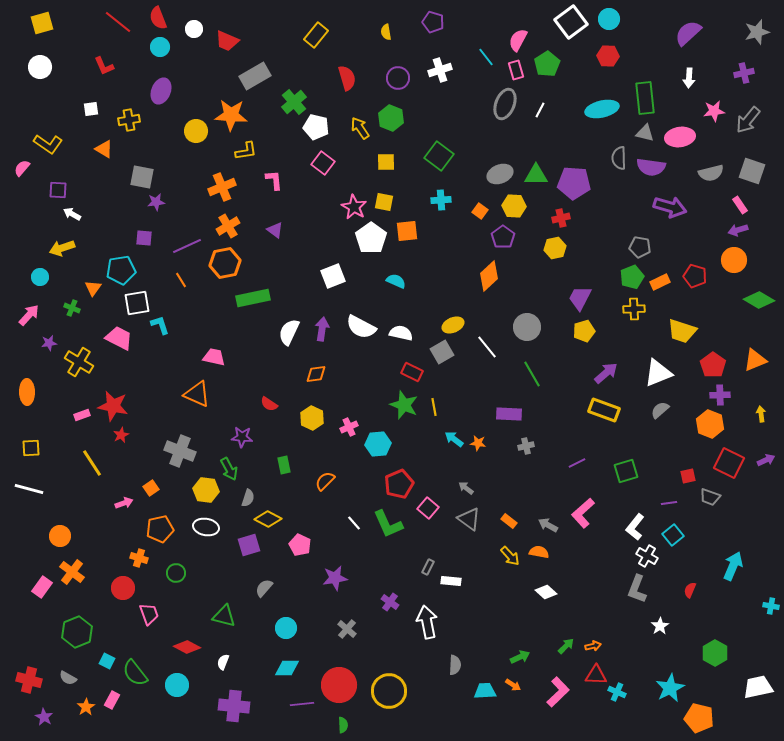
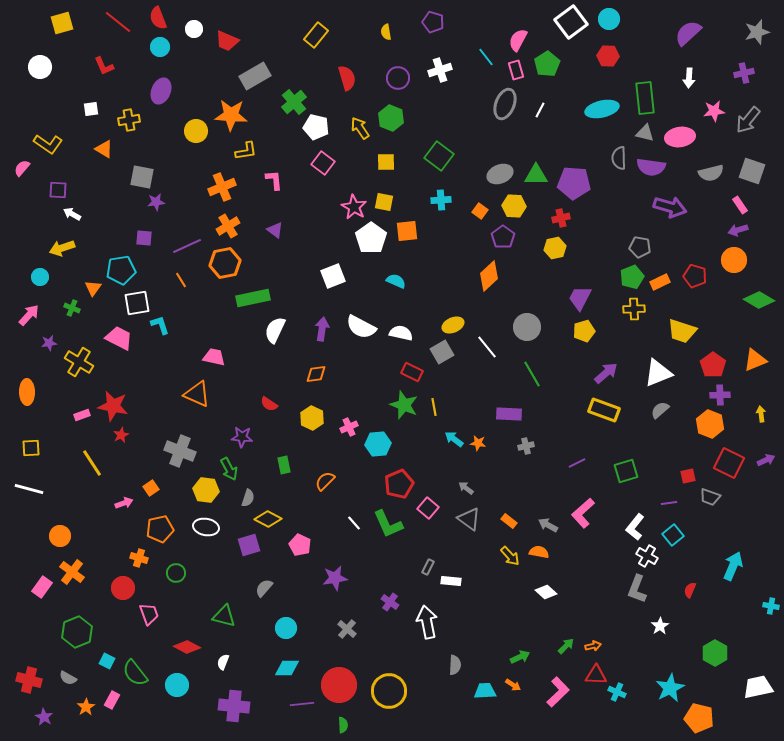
yellow square at (42, 23): moved 20 px right
white semicircle at (289, 332): moved 14 px left, 2 px up
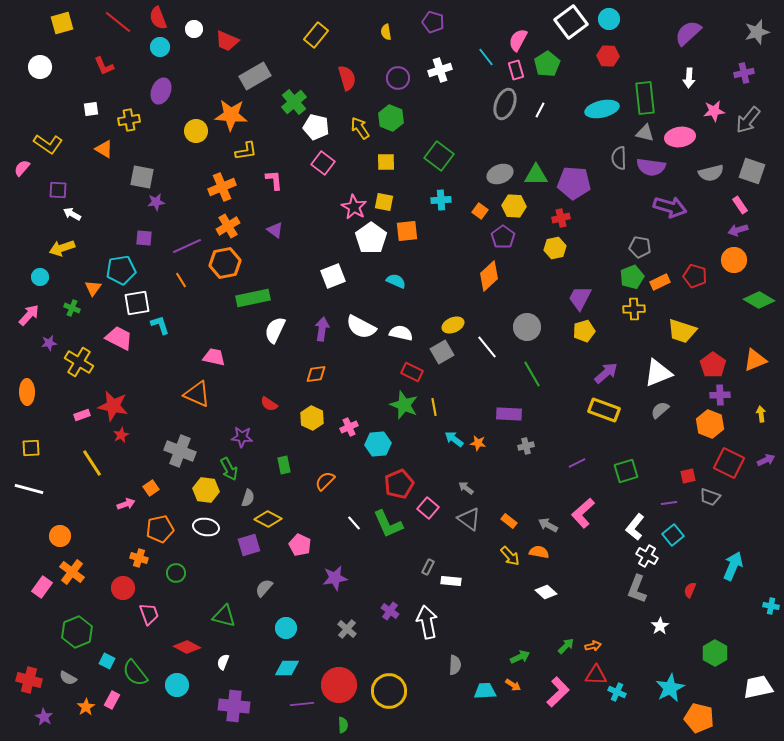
pink arrow at (124, 503): moved 2 px right, 1 px down
purple cross at (390, 602): moved 9 px down
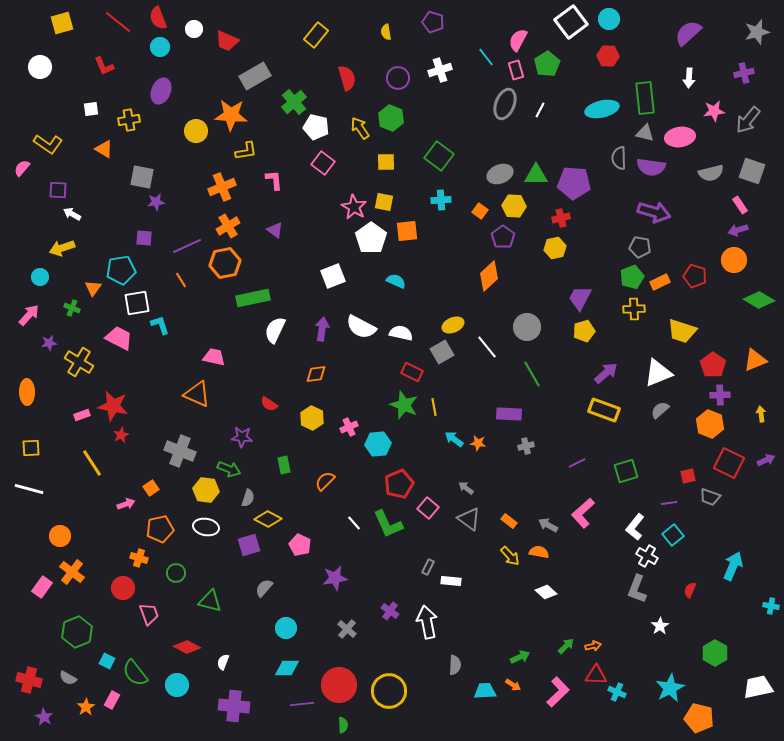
purple arrow at (670, 207): moved 16 px left, 5 px down
green arrow at (229, 469): rotated 40 degrees counterclockwise
green triangle at (224, 616): moved 14 px left, 15 px up
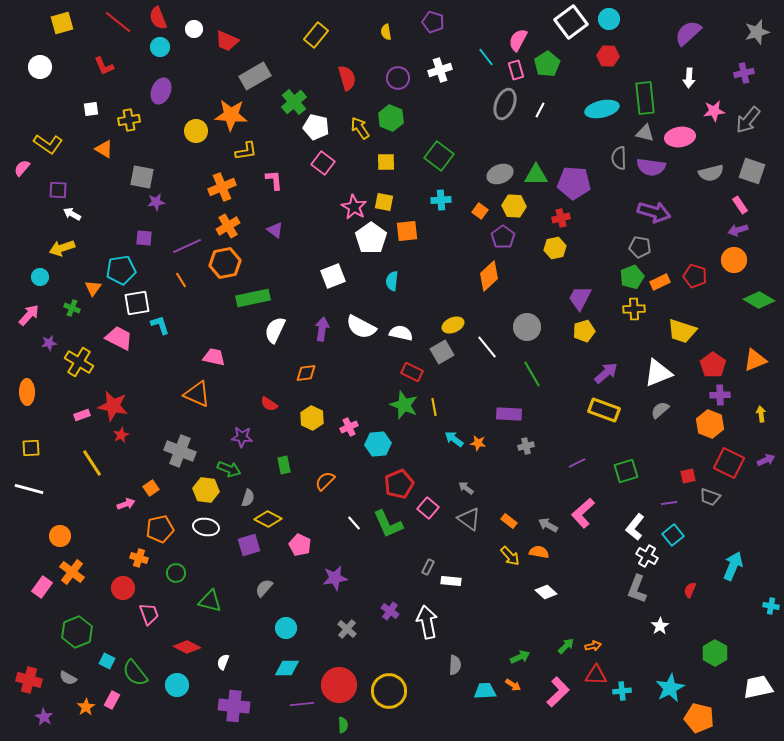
cyan semicircle at (396, 281): moved 4 px left; rotated 108 degrees counterclockwise
orange diamond at (316, 374): moved 10 px left, 1 px up
cyan cross at (617, 692): moved 5 px right, 1 px up; rotated 30 degrees counterclockwise
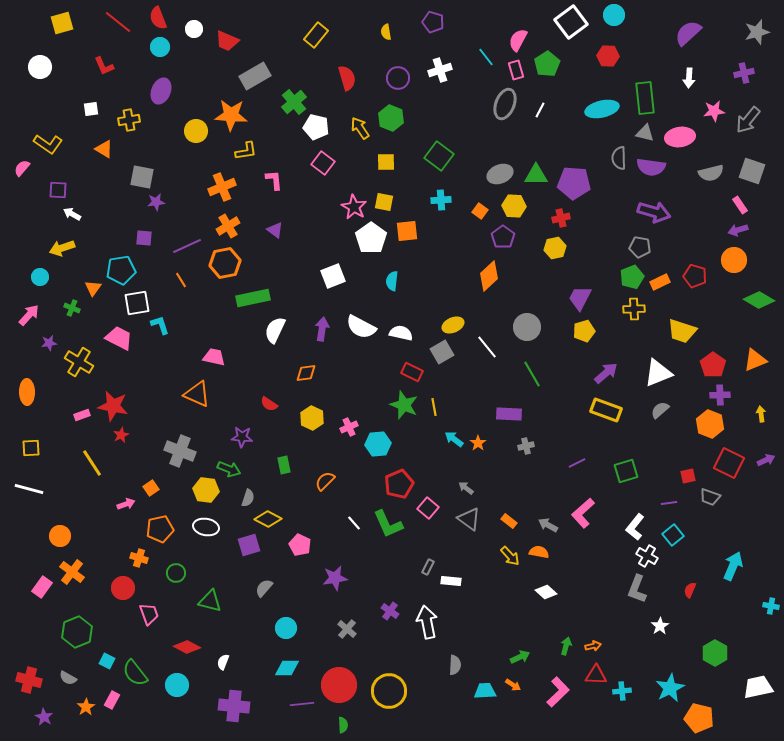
cyan circle at (609, 19): moved 5 px right, 4 px up
yellow rectangle at (604, 410): moved 2 px right
orange star at (478, 443): rotated 28 degrees clockwise
green arrow at (566, 646): rotated 30 degrees counterclockwise
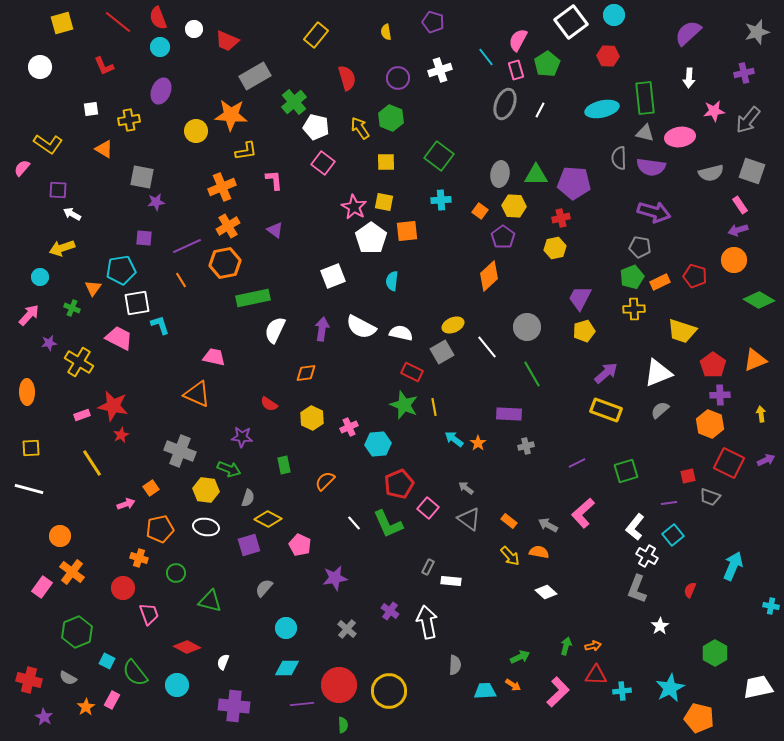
gray ellipse at (500, 174): rotated 60 degrees counterclockwise
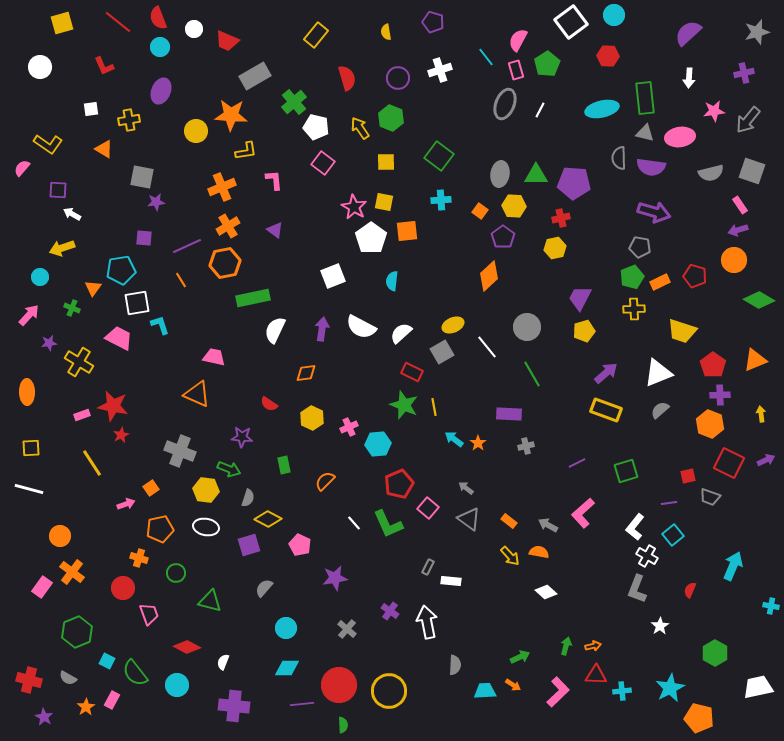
white semicircle at (401, 333): rotated 55 degrees counterclockwise
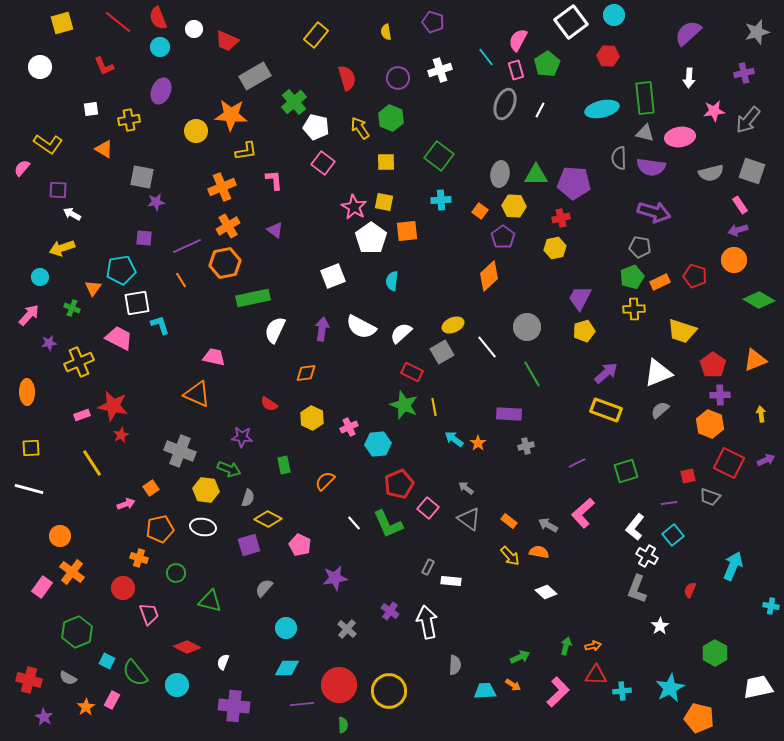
yellow cross at (79, 362): rotated 36 degrees clockwise
white ellipse at (206, 527): moved 3 px left
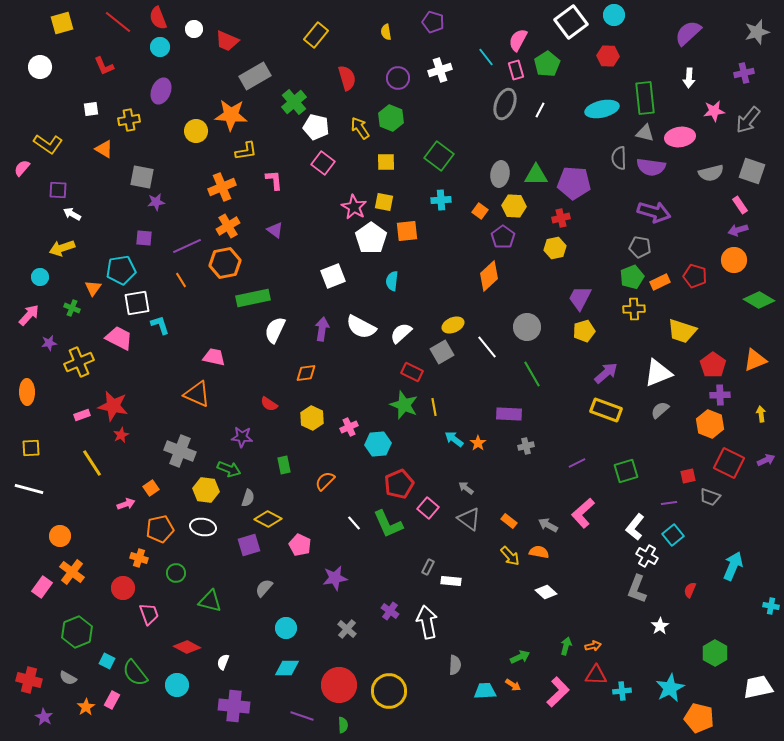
purple line at (302, 704): moved 12 px down; rotated 25 degrees clockwise
